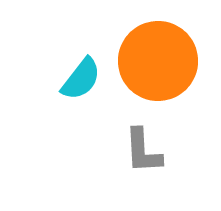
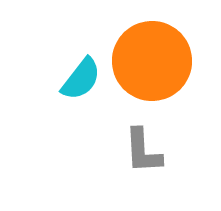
orange circle: moved 6 px left
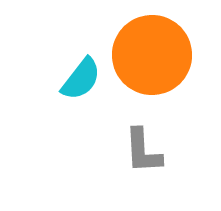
orange circle: moved 6 px up
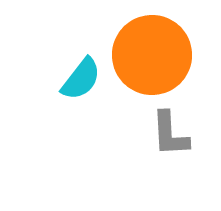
gray L-shape: moved 27 px right, 17 px up
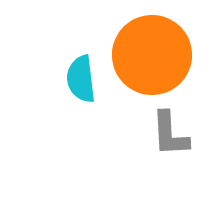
cyan semicircle: rotated 135 degrees clockwise
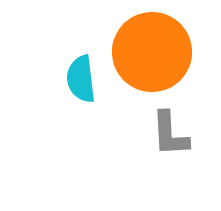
orange circle: moved 3 px up
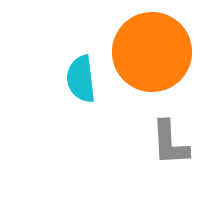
gray L-shape: moved 9 px down
